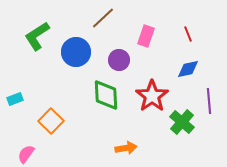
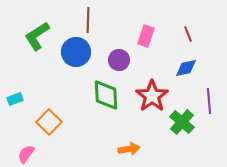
brown line: moved 15 px left, 2 px down; rotated 45 degrees counterclockwise
blue diamond: moved 2 px left, 1 px up
orange square: moved 2 px left, 1 px down
orange arrow: moved 3 px right, 1 px down
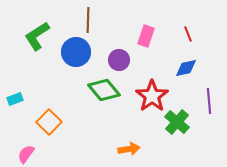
green diamond: moved 2 px left, 5 px up; rotated 36 degrees counterclockwise
green cross: moved 5 px left
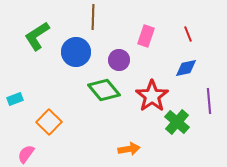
brown line: moved 5 px right, 3 px up
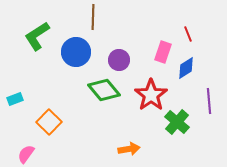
pink rectangle: moved 17 px right, 16 px down
blue diamond: rotated 20 degrees counterclockwise
red star: moved 1 px left, 1 px up
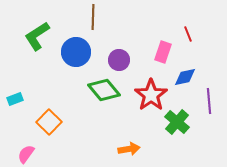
blue diamond: moved 1 px left, 9 px down; rotated 20 degrees clockwise
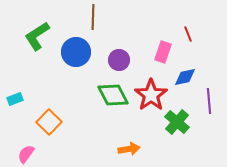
green diamond: moved 9 px right, 5 px down; rotated 12 degrees clockwise
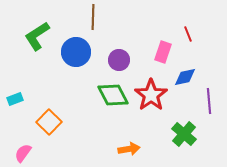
green cross: moved 7 px right, 12 px down
pink semicircle: moved 3 px left, 1 px up
